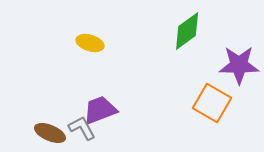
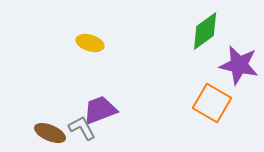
green diamond: moved 18 px right
purple star: rotated 12 degrees clockwise
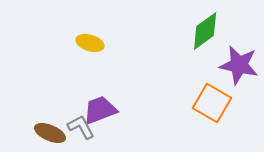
gray L-shape: moved 1 px left, 1 px up
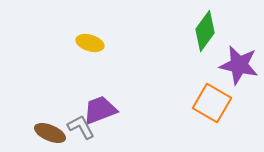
green diamond: rotated 18 degrees counterclockwise
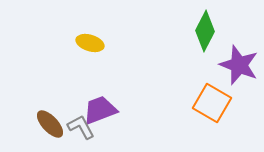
green diamond: rotated 9 degrees counterclockwise
purple star: rotated 9 degrees clockwise
brown ellipse: moved 9 px up; rotated 24 degrees clockwise
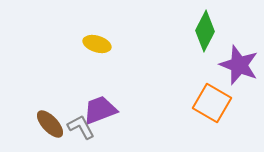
yellow ellipse: moved 7 px right, 1 px down
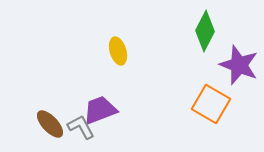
yellow ellipse: moved 21 px right, 7 px down; rotated 56 degrees clockwise
orange square: moved 1 px left, 1 px down
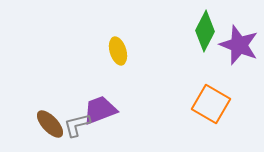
purple star: moved 20 px up
gray L-shape: moved 4 px left, 2 px up; rotated 76 degrees counterclockwise
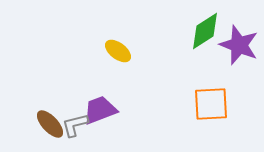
green diamond: rotated 30 degrees clockwise
yellow ellipse: rotated 36 degrees counterclockwise
orange square: rotated 33 degrees counterclockwise
gray L-shape: moved 2 px left
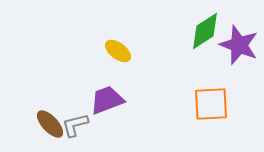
purple trapezoid: moved 7 px right, 10 px up
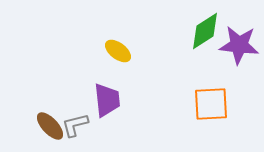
purple star: rotated 15 degrees counterclockwise
purple trapezoid: rotated 105 degrees clockwise
brown ellipse: moved 2 px down
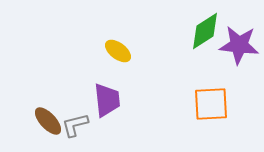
brown ellipse: moved 2 px left, 5 px up
